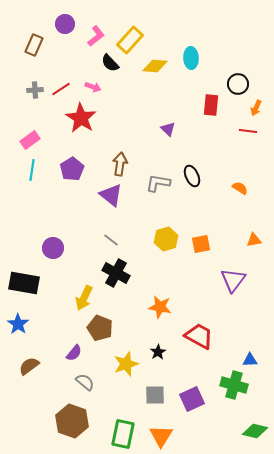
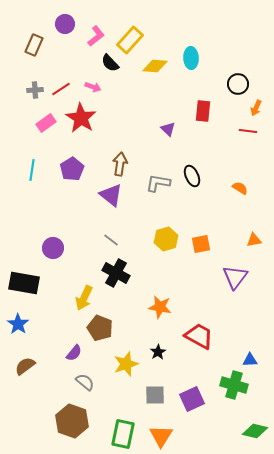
red rectangle at (211, 105): moved 8 px left, 6 px down
pink rectangle at (30, 140): moved 16 px right, 17 px up
purple triangle at (233, 280): moved 2 px right, 3 px up
brown semicircle at (29, 366): moved 4 px left
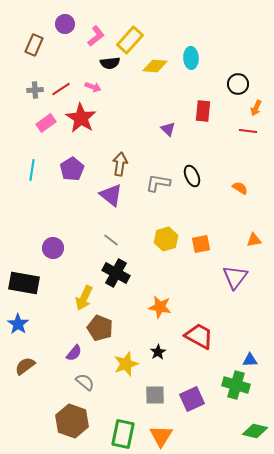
black semicircle at (110, 63): rotated 54 degrees counterclockwise
green cross at (234, 385): moved 2 px right
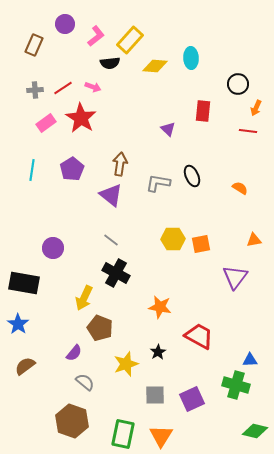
red line at (61, 89): moved 2 px right, 1 px up
yellow hexagon at (166, 239): moved 7 px right; rotated 15 degrees clockwise
